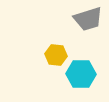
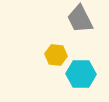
gray trapezoid: moved 8 px left; rotated 80 degrees clockwise
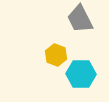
yellow hexagon: rotated 15 degrees clockwise
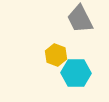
cyan hexagon: moved 5 px left, 1 px up
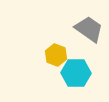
gray trapezoid: moved 9 px right, 10 px down; rotated 152 degrees clockwise
